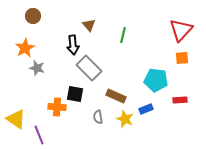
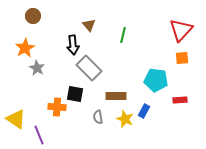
gray star: rotated 14 degrees clockwise
brown rectangle: rotated 24 degrees counterclockwise
blue rectangle: moved 2 px left, 2 px down; rotated 40 degrees counterclockwise
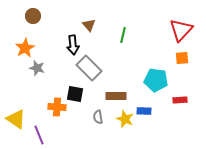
gray star: rotated 14 degrees counterclockwise
blue rectangle: rotated 64 degrees clockwise
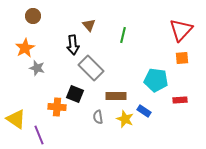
gray rectangle: moved 2 px right
black square: rotated 12 degrees clockwise
blue rectangle: rotated 32 degrees clockwise
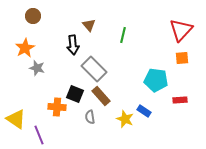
gray rectangle: moved 3 px right, 1 px down
brown rectangle: moved 15 px left; rotated 48 degrees clockwise
gray semicircle: moved 8 px left
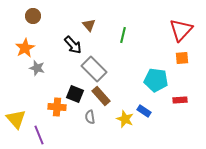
black arrow: rotated 36 degrees counterclockwise
yellow triangle: rotated 15 degrees clockwise
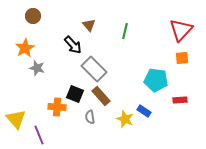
green line: moved 2 px right, 4 px up
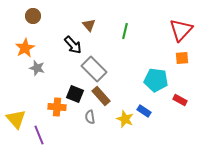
red rectangle: rotated 32 degrees clockwise
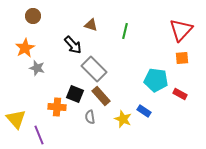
brown triangle: moved 2 px right; rotated 32 degrees counterclockwise
red rectangle: moved 6 px up
yellow star: moved 2 px left
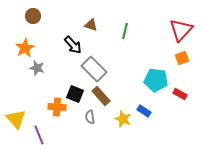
orange square: rotated 16 degrees counterclockwise
